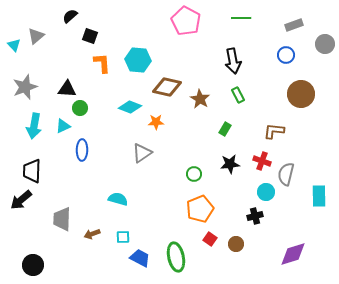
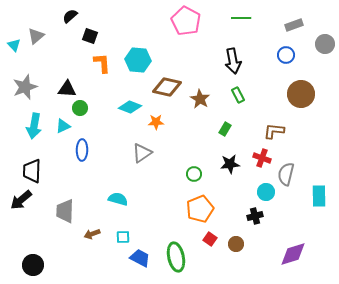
red cross at (262, 161): moved 3 px up
gray trapezoid at (62, 219): moved 3 px right, 8 px up
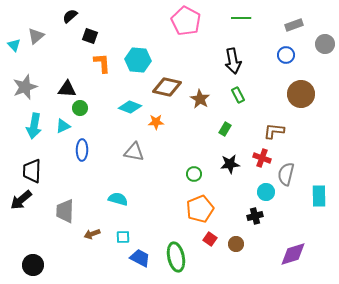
gray triangle at (142, 153): moved 8 px left, 1 px up; rotated 45 degrees clockwise
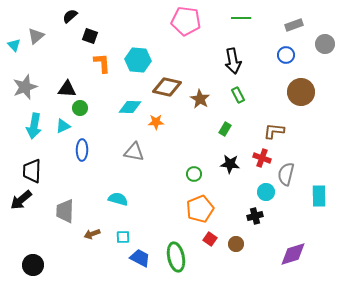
pink pentagon at (186, 21): rotated 20 degrees counterclockwise
brown circle at (301, 94): moved 2 px up
cyan diamond at (130, 107): rotated 20 degrees counterclockwise
black star at (230, 164): rotated 12 degrees clockwise
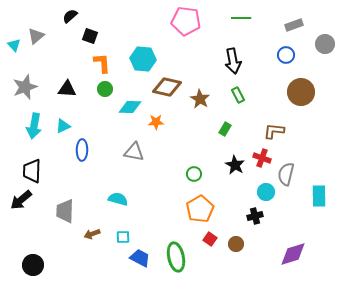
cyan hexagon at (138, 60): moved 5 px right, 1 px up
green circle at (80, 108): moved 25 px right, 19 px up
black star at (230, 164): moved 5 px right, 1 px down; rotated 24 degrees clockwise
orange pentagon at (200, 209): rotated 8 degrees counterclockwise
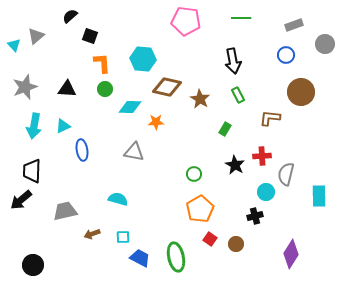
brown L-shape at (274, 131): moved 4 px left, 13 px up
blue ellipse at (82, 150): rotated 10 degrees counterclockwise
red cross at (262, 158): moved 2 px up; rotated 24 degrees counterclockwise
gray trapezoid at (65, 211): rotated 75 degrees clockwise
purple diamond at (293, 254): moved 2 px left; rotated 40 degrees counterclockwise
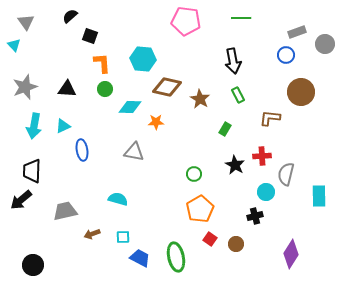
gray rectangle at (294, 25): moved 3 px right, 7 px down
gray triangle at (36, 36): moved 10 px left, 14 px up; rotated 24 degrees counterclockwise
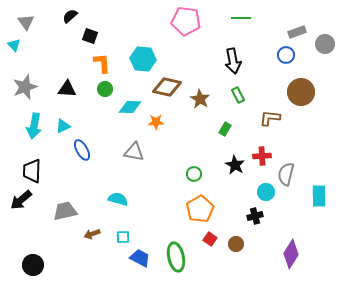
blue ellipse at (82, 150): rotated 20 degrees counterclockwise
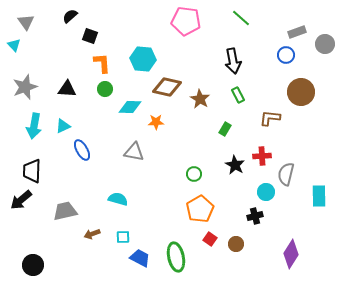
green line at (241, 18): rotated 42 degrees clockwise
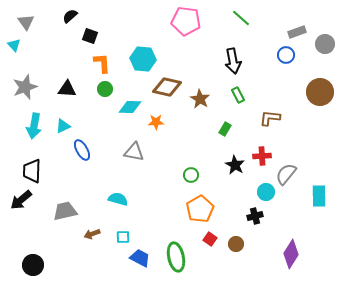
brown circle at (301, 92): moved 19 px right
green circle at (194, 174): moved 3 px left, 1 px down
gray semicircle at (286, 174): rotated 25 degrees clockwise
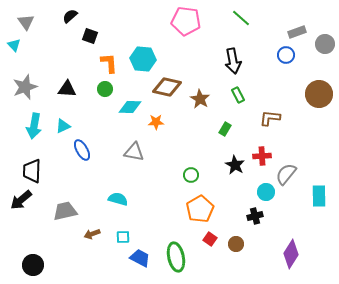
orange L-shape at (102, 63): moved 7 px right
brown circle at (320, 92): moved 1 px left, 2 px down
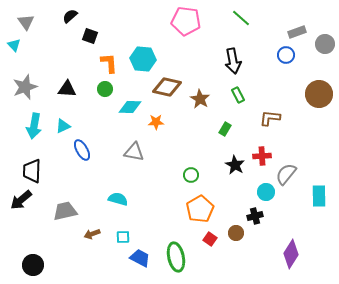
brown circle at (236, 244): moved 11 px up
